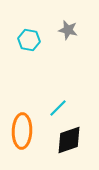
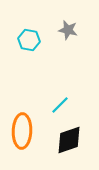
cyan line: moved 2 px right, 3 px up
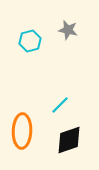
cyan hexagon: moved 1 px right, 1 px down; rotated 25 degrees counterclockwise
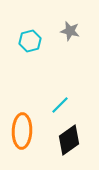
gray star: moved 2 px right, 1 px down
black diamond: rotated 16 degrees counterclockwise
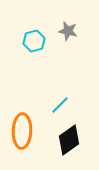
gray star: moved 2 px left
cyan hexagon: moved 4 px right
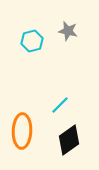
cyan hexagon: moved 2 px left
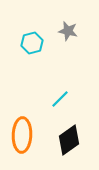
cyan hexagon: moved 2 px down
cyan line: moved 6 px up
orange ellipse: moved 4 px down
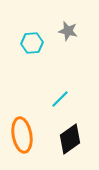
cyan hexagon: rotated 10 degrees clockwise
orange ellipse: rotated 12 degrees counterclockwise
black diamond: moved 1 px right, 1 px up
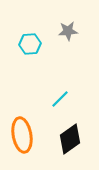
gray star: rotated 18 degrees counterclockwise
cyan hexagon: moved 2 px left, 1 px down
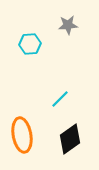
gray star: moved 6 px up
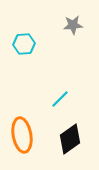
gray star: moved 5 px right
cyan hexagon: moved 6 px left
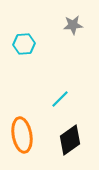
black diamond: moved 1 px down
